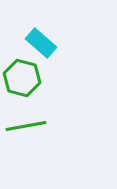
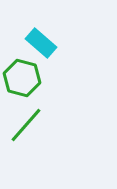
green line: moved 1 px up; rotated 39 degrees counterclockwise
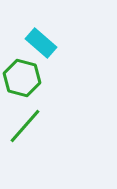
green line: moved 1 px left, 1 px down
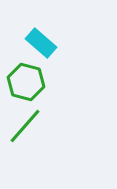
green hexagon: moved 4 px right, 4 px down
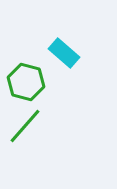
cyan rectangle: moved 23 px right, 10 px down
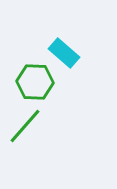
green hexagon: moved 9 px right; rotated 12 degrees counterclockwise
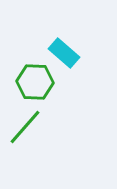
green line: moved 1 px down
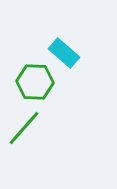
green line: moved 1 px left, 1 px down
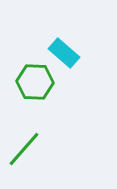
green line: moved 21 px down
